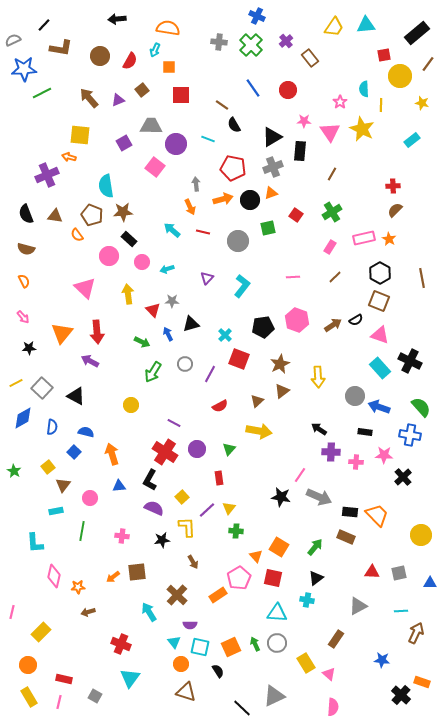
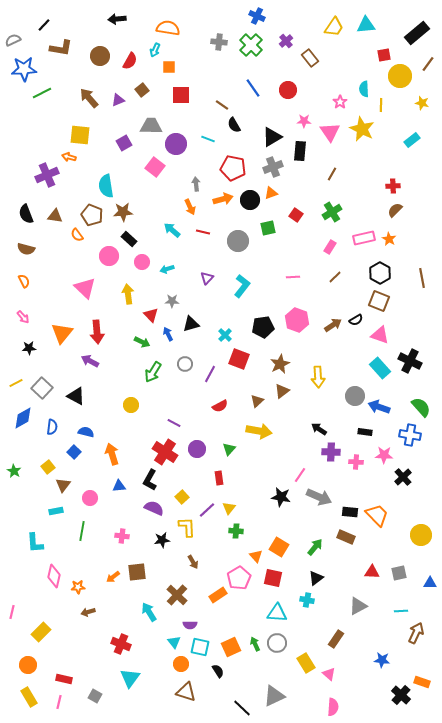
red triangle at (153, 310): moved 2 px left, 5 px down
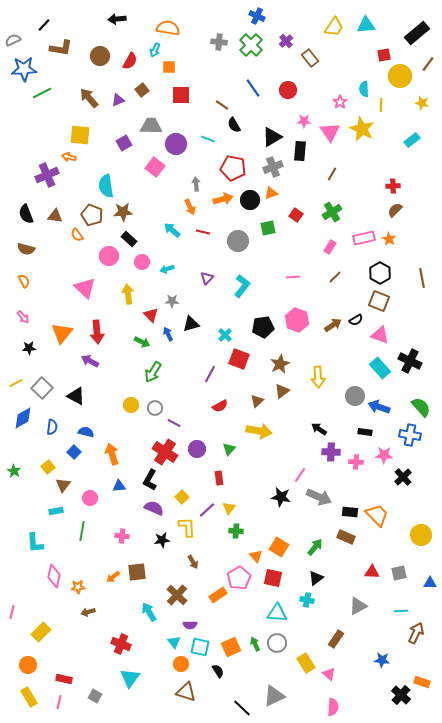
gray circle at (185, 364): moved 30 px left, 44 px down
